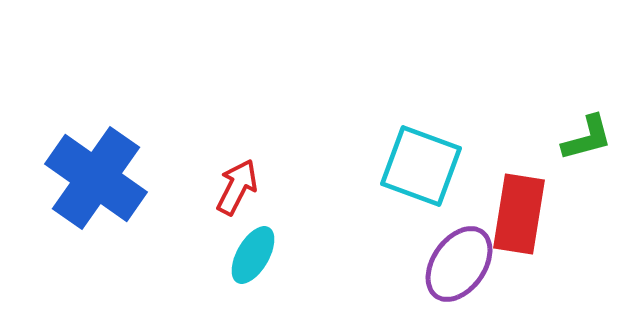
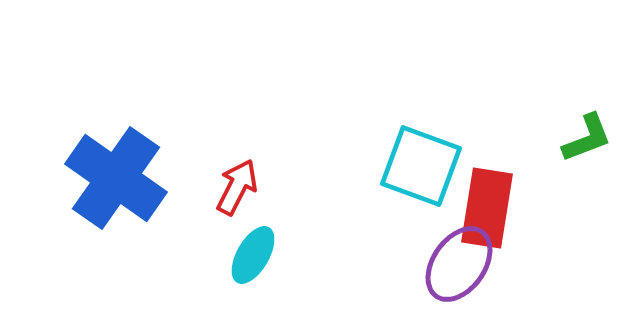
green L-shape: rotated 6 degrees counterclockwise
blue cross: moved 20 px right
red rectangle: moved 32 px left, 6 px up
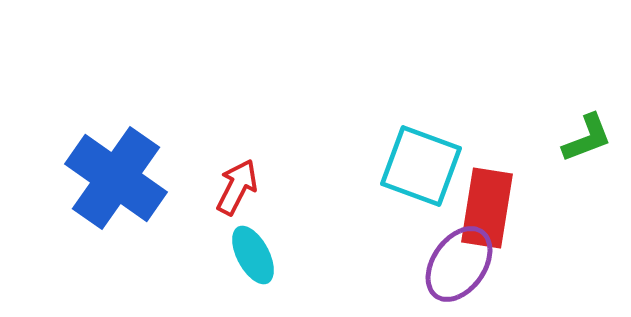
cyan ellipse: rotated 58 degrees counterclockwise
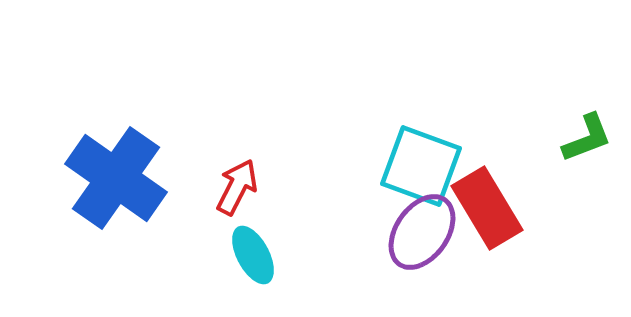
red rectangle: rotated 40 degrees counterclockwise
purple ellipse: moved 37 px left, 32 px up
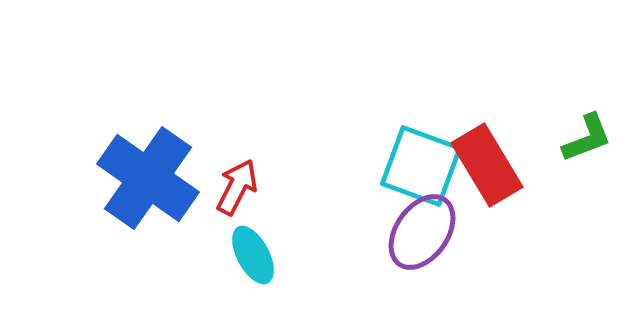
blue cross: moved 32 px right
red rectangle: moved 43 px up
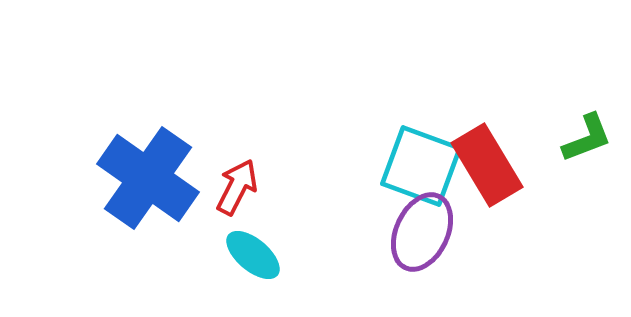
purple ellipse: rotated 10 degrees counterclockwise
cyan ellipse: rotated 22 degrees counterclockwise
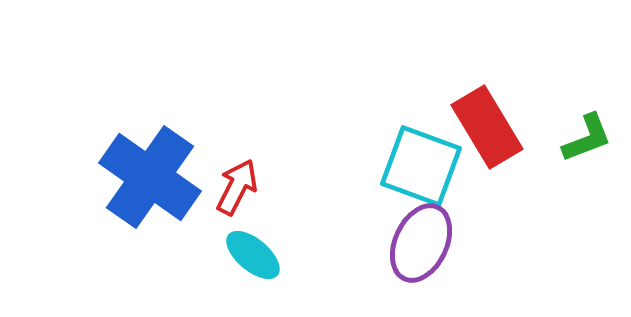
red rectangle: moved 38 px up
blue cross: moved 2 px right, 1 px up
purple ellipse: moved 1 px left, 11 px down
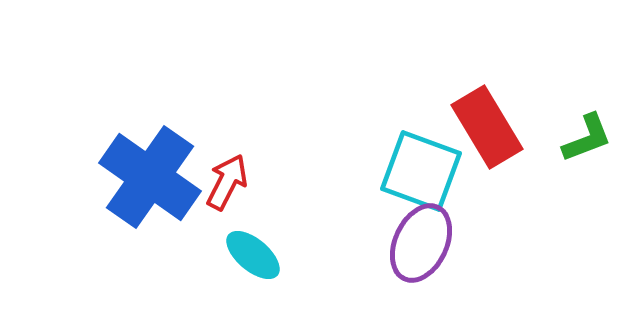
cyan square: moved 5 px down
red arrow: moved 10 px left, 5 px up
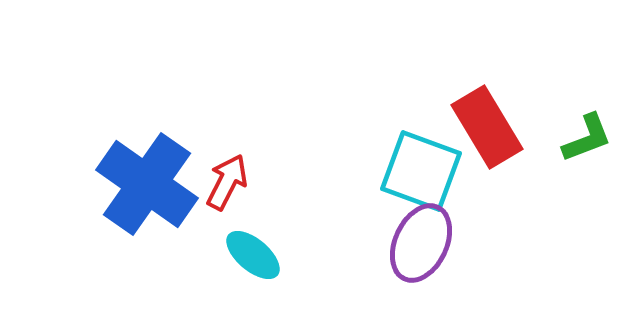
blue cross: moved 3 px left, 7 px down
